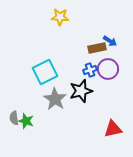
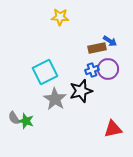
blue cross: moved 2 px right
gray semicircle: rotated 24 degrees counterclockwise
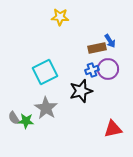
blue arrow: rotated 24 degrees clockwise
gray star: moved 9 px left, 9 px down
green star: rotated 14 degrees counterclockwise
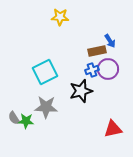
brown rectangle: moved 3 px down
gray star: moved 1 px up; rotated 30 degrees counterclockwise
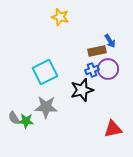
yellow star: rotated 12 degrees clockwise
black star: moved 1 px right, 1 px up
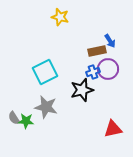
blue cross: moved 1 px right, 2 px down
gray star: rotated 10 degrees clockwise
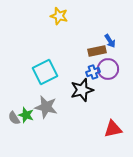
yellow star: moved 1 px left, 1 px up
green star: moved 6 px up; rotated 14 degrees clockwise
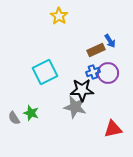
yellow star: rotated 18 degrees clockwise
brown rectangle: moved 1 px left, 1 px up; rotated 12 degrees counterclockwise
purple circle: moved 4 px down
black star: rotated 15 degrees clockwise
gray star: moved 29 px right
green star: moved 5 px right, 2 px up
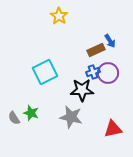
gray star: moved 4 px left, 10 px down
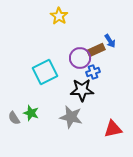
purple circle: moved 28 px left, 15 px up
